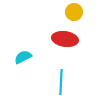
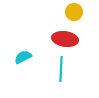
cyan line: moved 13 px up
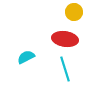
cyan semicircle: moved 3 px right
cyan line: moved 4 px right; rotated 20 degrees counterclockwise
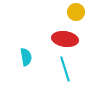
yellow circle: moved 2 px right
cyan semicircle: rotated 108 degrees clockwise
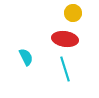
yellow circle: moved 3 px left, 1 px down
cyan semicircle: rotated 18 degrees counterclockwise
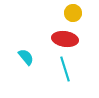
cyan semicircle: rotated 12 degrees counterclockwise
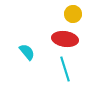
yellow circle: moved 1 px down
cyan semicircle: moved 1 px right, 5 px up
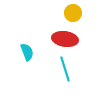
yellow circle: moved 1 px up
cyan semicircle: rotated 18 degrees clockwise
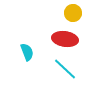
cyan line: rotated 30 degrees counterclockwise
